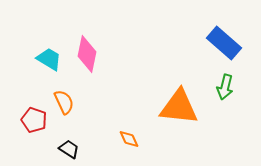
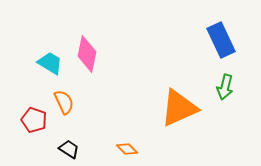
blue rectangle: moved 3 px left, 3 px up; rotated 24 degrees clockwise
cyan trapezoid: moved 1 px right, 4 px down
orange triangle: moved 1 px down; rotated 30 degrees counterclockwise
orange diamond: moved 2 px left, 10 px down; rotated 20 degrees counterclockwise
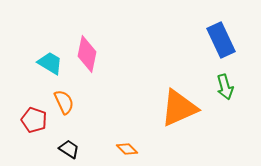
green arrow: rotated 30 degrees counterclockwise
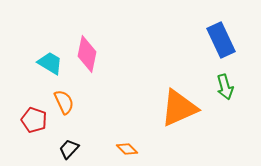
black trapezoid: rotated 80 degrees counterclockwise
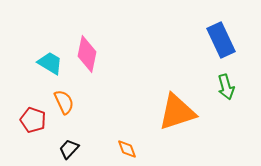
green arrow: moved 1 px right
orange triangle: moved 2 px left, 4 px down; rotated 6 degrees clockwise
red pentagon: moved 1 px left
orange diamond: rotated 25 degrees clockwise
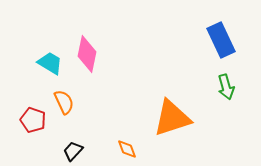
orange triangle: moved 5 px left, 6 px down
black trapezoid: moved 4 px right, 2 px down
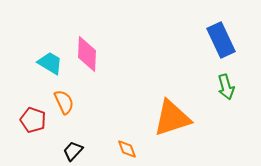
pink diamond: rotated 9 degrees counterclockwise
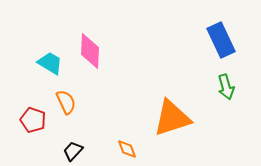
pink diamond: moved 3 px right, 3 px up
orange semicircle: moved 2 px right
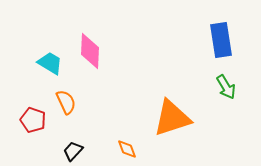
blue rectangle: rotated 16 degrees clockwise
green arrow: rotated 15 degrees counterclockwise
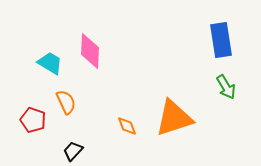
orange triangle: moved 2 px right
orange diamond: moved 23 px up
